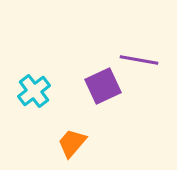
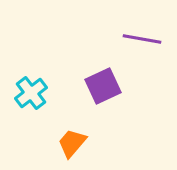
purple line: moved 3 px right, 21 px up
cyan cross: moved 3 px left, 2 px down
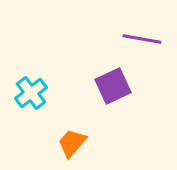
purple square: moved 10 px right
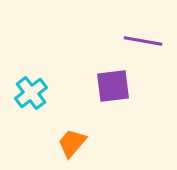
purple line: moved 1 px right, 2 px down
purple square: rotated 18 degrees clockwise
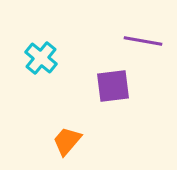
cyan cross: moved 10 px right, 35 px up; rotated 12 degrees counterclockwise
orange trapezoid: moved 5 px left, 2 px up
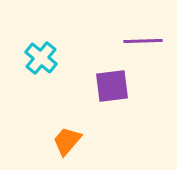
purple line: rotated 12 degrees counterclockwise
purple square: moved 1 px left
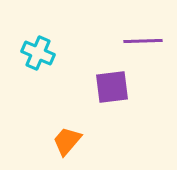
cyan cross: moved 3 px left, 5 px up; rotated 16 degrees counterclockwise
purple square: moved 1 px down
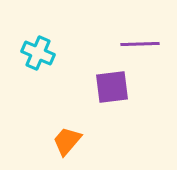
purple line: moved 3 px left, 3 px down
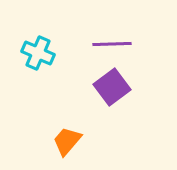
purple line: moved 28 px left
purple square: rotated 30 degrees counterclockwise
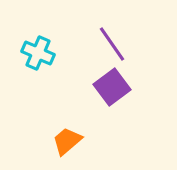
purple line: rotated 57 degrees clockwise
orange trapezoid: rotated 8 degrees clockwise
